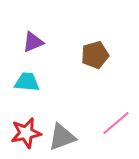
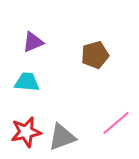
red star: moved 1 px up
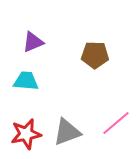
brown pentagon: rotated 16 degrees clockwise
cyan trapezoid: moved 1 px left, 1 px up
red star: moved 2 px down
gray triangle: moved 5 px right, 5 px up
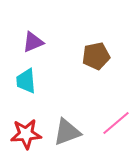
brown pentagon: moved 1 px right, 1 px down; rotated 12 degrees counterclockwise
cyan trapezoid: rotated 100 degrees counterclockwise
red star: rotated 8 degrees clockwise
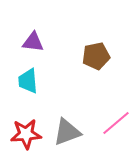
purple triangle: rotated 30 degrees clockwise
cyan trapezoid: moved 2 px right
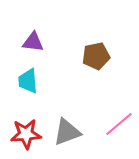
pink line: moved 3 px right, 1 px down
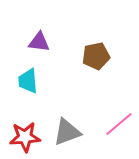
purple triangle: moved 6 px right
red star: moved 1 px left, 3 px down
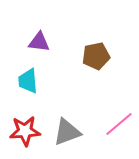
red star: moved 6 px up
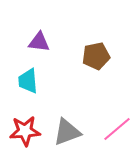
pink line: moved 2 px left, 5 px down
